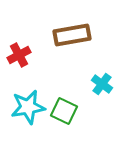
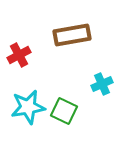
cyan cross: rotated 30 degrees clockwise
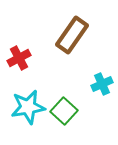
brown rectangle: rotated 45 degrees counterclockwise
red cross: moved 3 px down
green square: rotated 16 degrees clockwise
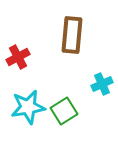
brown rectangle: rotated 30 degrees counterclockwise
red cross: moved 1 px left, 1 px up
green square: rotated 16 degrees clockwise
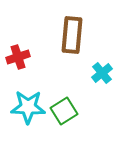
red cross: rotated 10 degrees clockwise
cyan cross: moved 11 px up; rotated 15 degrees counterclockwise
cyan star: rotated 12 degrees clockwise
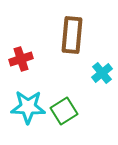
red cross: moved 3 px right, 2 px down
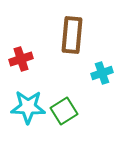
cyan cross: rotated 20 degrees clockwise
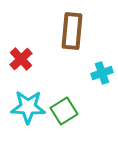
brown rectangle: moved 4 px up
red cross: rotated 25 degrees counterclockwise
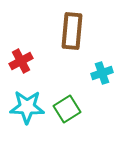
red cross: moved 2 px down; rotated 15 degrees clockwise
cyan star: moved 1 px left
green square: moved 3 px right, 2 px up
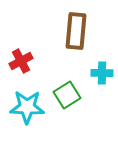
brown rectangle: moved 4 px right
cyan cross: rotated 20 degrees clockwise
green square: moved 14 px up
